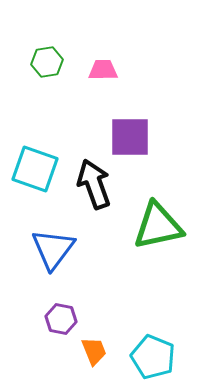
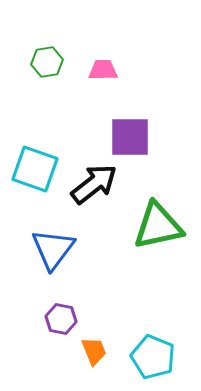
black arrow: rotated 72 degrees clockwise
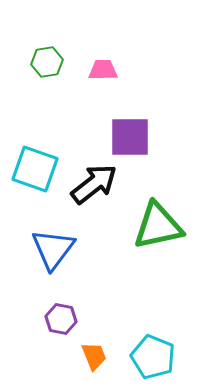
orange trapezoid: moved 5 px down
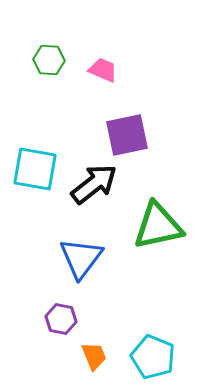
green hexagon: moved 2 px right, 2 px up; rotated 12 degrees clockwise
pink trapezoid: rotated 24 degrees clockwise
purple square: moved 3 px left, 2 px up; rotated 12 degrees counterclockwise
cyan square: rotated 9 degrees counterclockwise
blue triangle: moved 28 px right, 9 px down
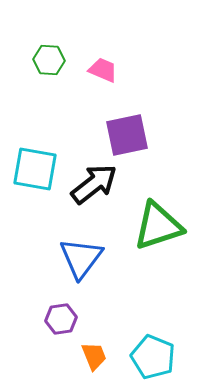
green triangle: rotated 6 degrees counterclockwise
purple hexagon: rotated 20 degrees counterclockwise
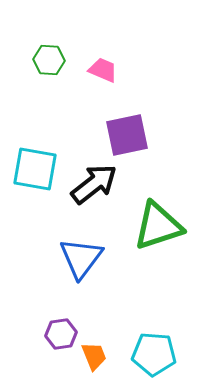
purple hexagon: moved 15 px down
cyan pentagon: moved 1 px right, 3 px up; rotated 18 degrees counterclockwise
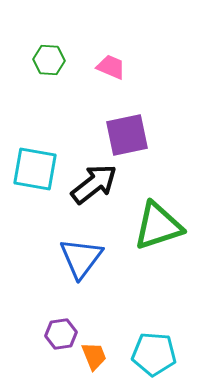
pink trapezoid: moved 8 px right, 3 px up
